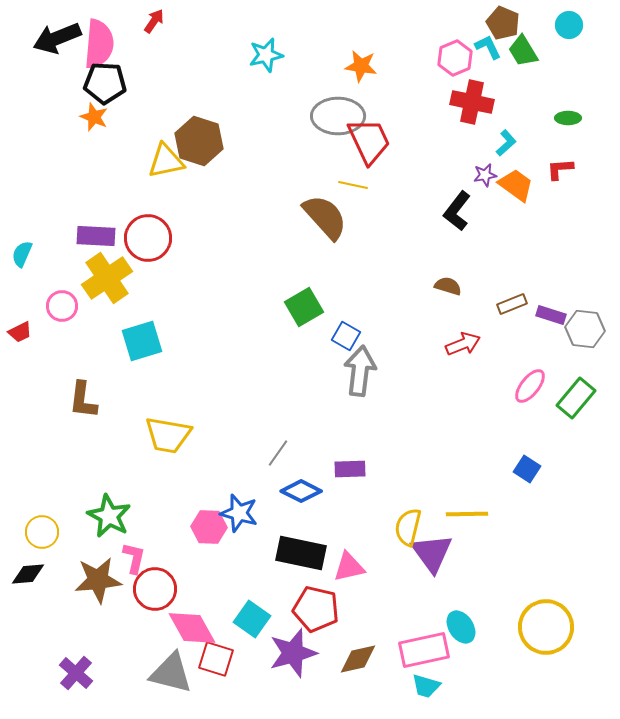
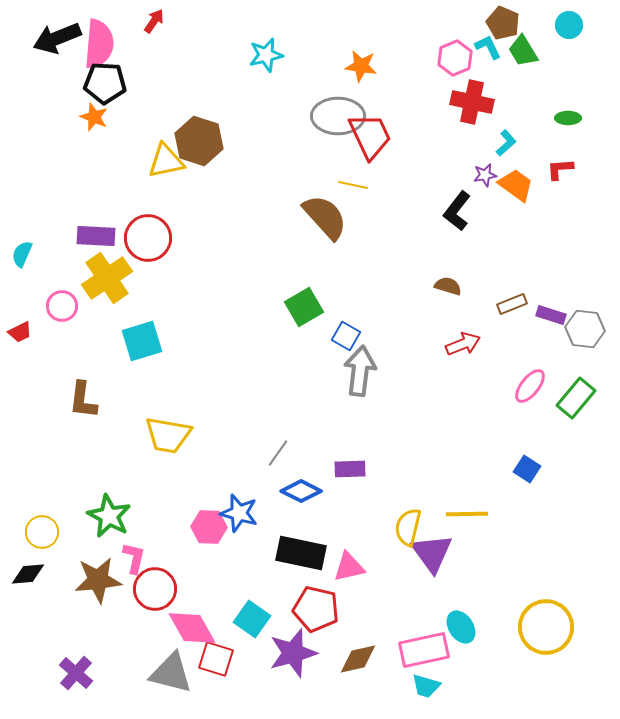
red trapezoid at (369, 141): moved 1 px right, 5 px up
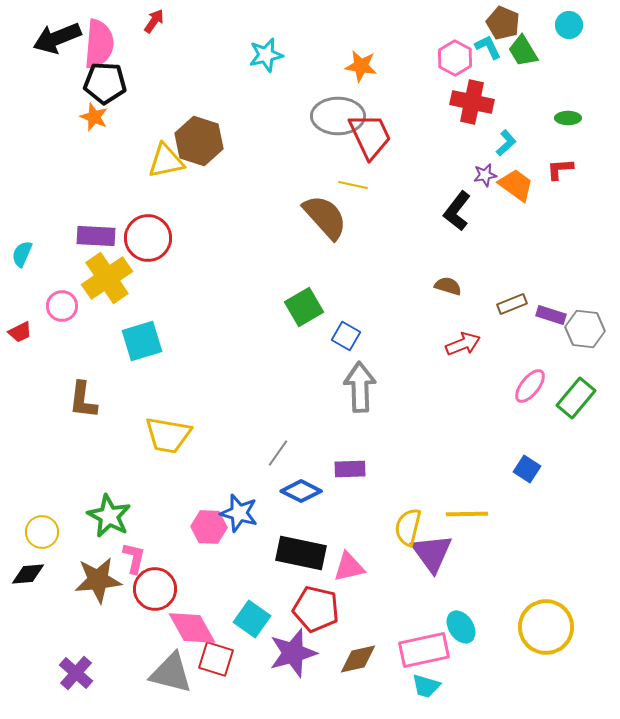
pink hexagon at (455, 58): rotated 8 degrees counterclockwise
gray arrow at (360, 371): moved 16 px down; rotated 9 degrees counterclockwise
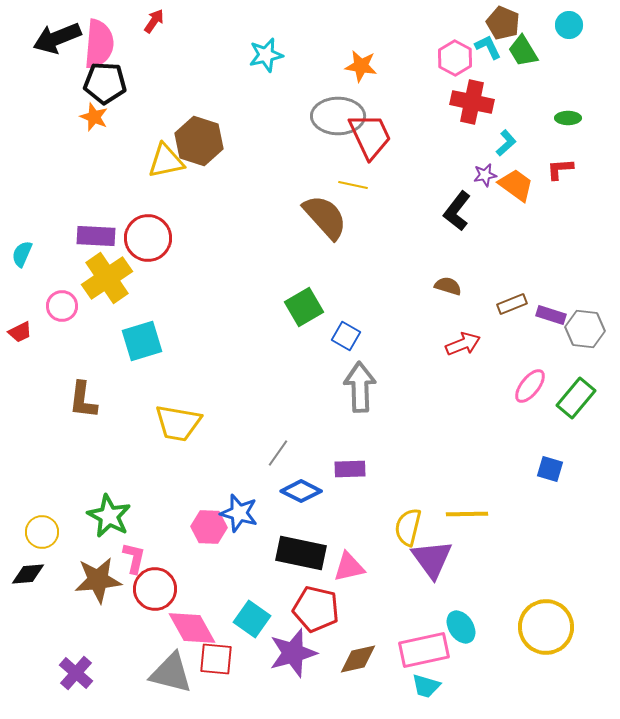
yellow trapezoid at (168, 435): moved 10 px right, 12 px up
blue square at (527, 469): moved 23 px right; rotated 16 degrees counterclockwise
purple triangle at (432, 553): moved 6 px down
red square at (216, 659): rotated 12 degrees counterclockwise
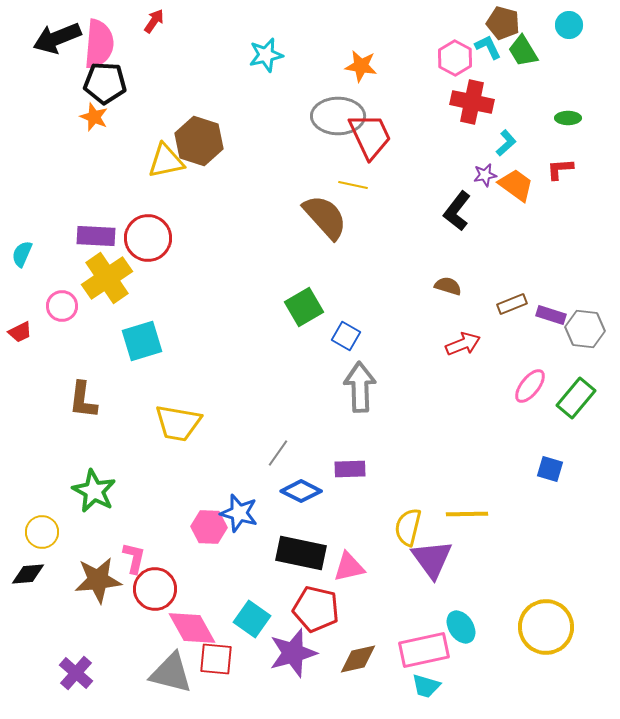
brown pentagon at (503, 23): rotated 8 degrees counterclockwise
green star at (109, 516): moved 15 px left, 25 px up
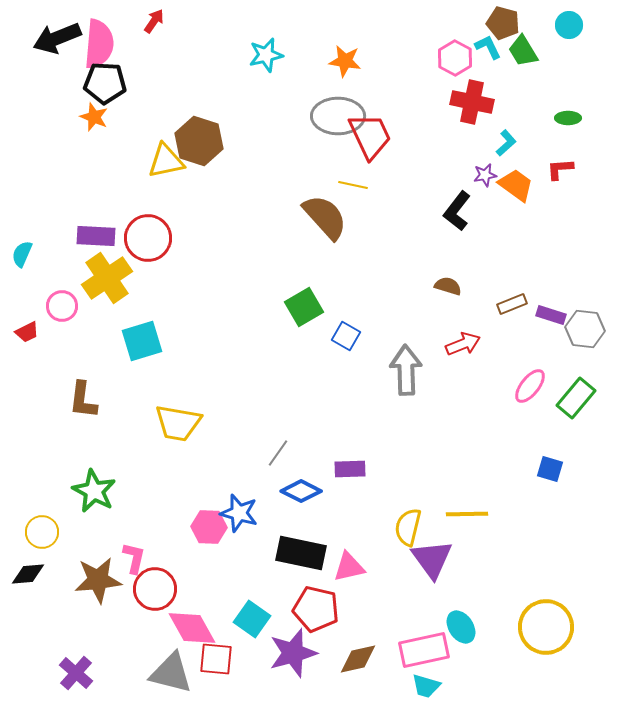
orange star at (361, 66): moved 16 px left, 5 px up
red trapezoid at (20, 332): moved 7 px right
gray arrow at (360, 387): moved 46 px right, 17 px up
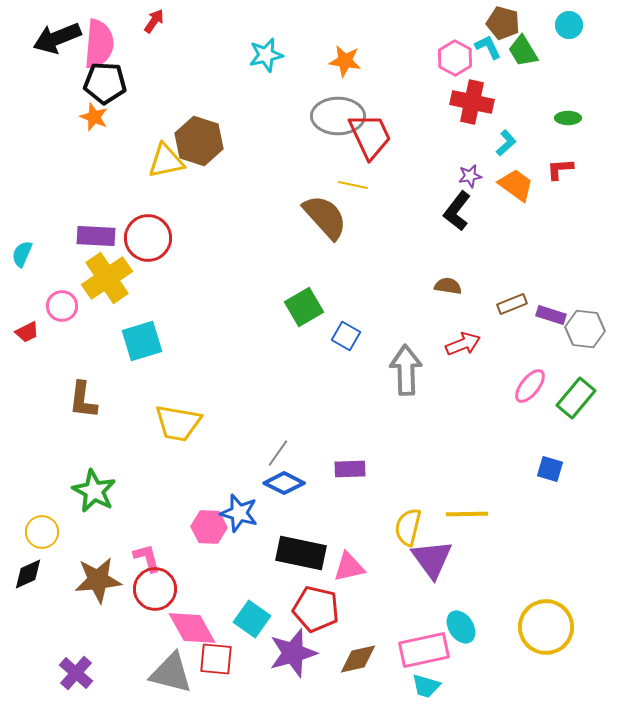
purple star at (485, 175): moved 15 px left, 1 px down
brown semicircle at (448, 286): rotated 8 degrees counterclockwise
blue diamond at (301, 491): moved 17 px left, 8 px up
pink L-shape at (134, 558): moved 13 px right; rotated 28 degrees counterclockwise
black diamond at (28, 574): rotated 20 degrees counterclockwise
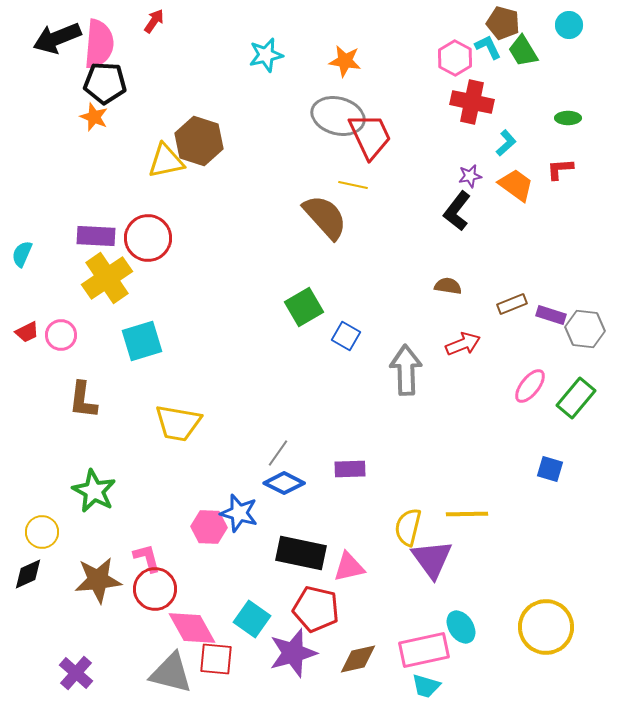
gray ellipse at (338, 116): rotated 15 degrees clockwise
pink circle at (62, 306): moved 1 px left, 29 px down
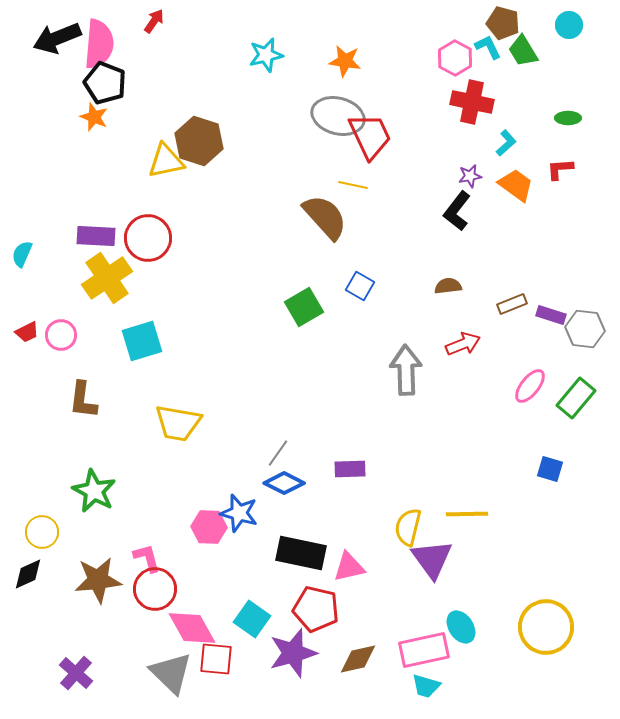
black pentagon at (105, 83): rotated 18 degrees clockwise
brown semicircle at (448, 286): rotated 16 degrees counterclockwise
blue square at (346, 336): moved 14 px right, 50 px up
gray triangle at (171, 673): rotated 30 degrees clockwise
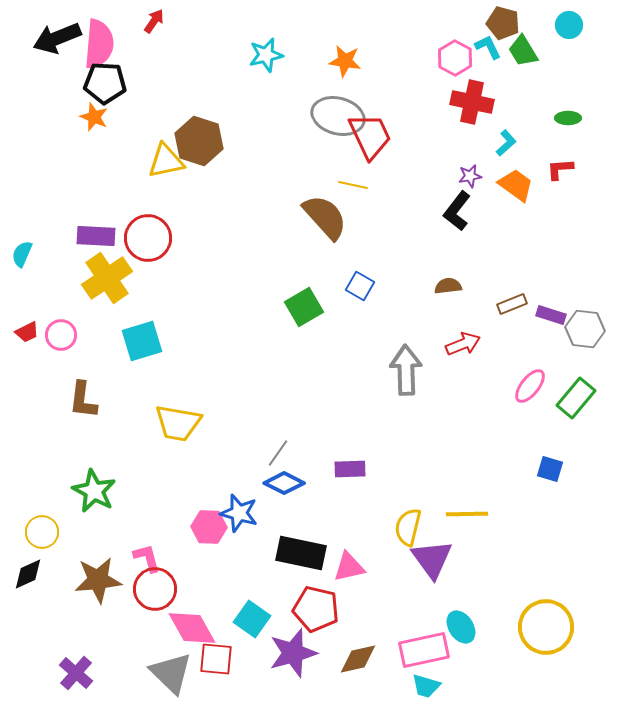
black pentagon at (105, 83): rotated 18 degrees counterclockwise
